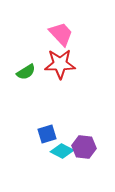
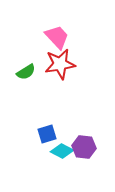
pink trapezoid: moved 4 px left, 3 px down
red star: rotated 8 degrees counterclockwise
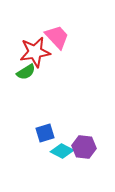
red star: moved 25 px left, 12 px up
blue square: moved 2 px left, 1 px up
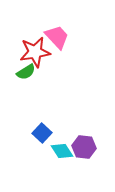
blue square: moved 3 px left; rotated 30 degrees counterclockwise
cyan diamond: rotated 30 degrees clockwise
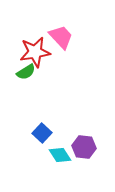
pink trapezoid: moved 4 px right
cyan diamond: moved 2 px left, 4 px down
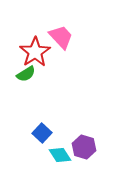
red star: rotated 24 degrees counterclockwise
green semicircle: moved 2 px down
purple hexagon: rotated 10 degrees clockwise
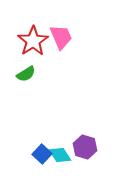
pink trapezoid: rotated 20 degrees clockwise
red star: moved 2 px left, 11 px up
blue square: moved 21 px down
purple hexagon: moved 1 px right
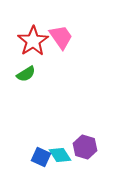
pink trapezoid: rotated 12 degrees counterclockwise
blue square: moved 1 px left, 3 px down; rotated 18 degrees counterclockwise
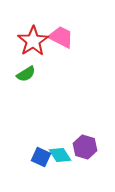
pink trapezoid: rotated 28 degrees counterclockwise
